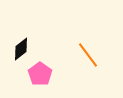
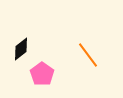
pink pentagon: moved 2 px right
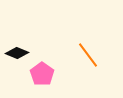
black diamond: moved 4 px left, 4 px down; rotated 60 degrees clockwise
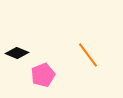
pink pentagon: moved 1 px right, 1 px down; rotated 15 degrees clockwise
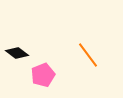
black diamond: rotated 15 degrees clockwise
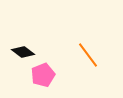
black diamond: moved 6 px right, 1 px up
